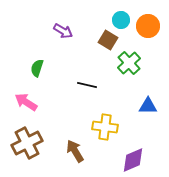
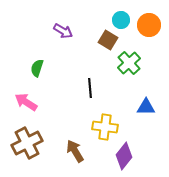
orange circle: moved 1 px right, 1 px up
black line: moved 3 px right, 3 px down; rotated 72 degrees clockwise
blue triangle: moved 2 px left, 1 px down
purple diamond: moved 9 px left, 4 px up; rotated 28 degrees counterclockwise
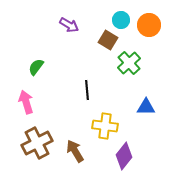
purple arrow: moved 6 px right, 6 px up
green semicircle: moved 1 px left, 1 px up; rotated 18 degrees clockwise
black line: moved 3 px left, 2 px down
pink arrow: rotated 40 degrees clockwise
yellow cross: moved 1 px up
brown cross: moved 10 px right
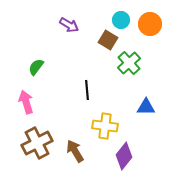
orange circle: moved 1 px right, 1 px up
